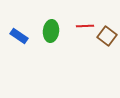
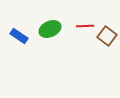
green ellipse: moved 1 px left, 2 px up; rotated 60 degrees clockwise
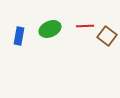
blue rectangle: rotated 66 degrees clockwise
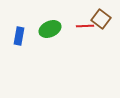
brown square: moved 6 px left, 17 px up
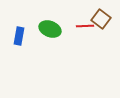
green ellipse: rotated 45 degrees clockwise
